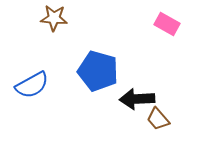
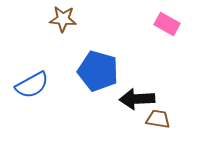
brown star: moved 9 px right, 1 px down
brown trapezoid: rotated 140 degrees clockwise
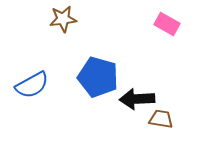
brown star: rotated 12 degrees counterclockwise
blue pentagon: moved 6 px down
brown trapezoid: moved 3 px right
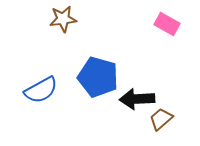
blue semicircle: moved 9 px right, 5 px down
brown trapezoid: rotated 50 degrees counterclockwise
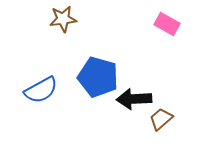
black arrow: moved 3 px left
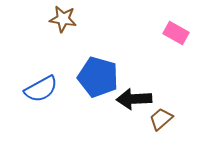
brown star: rotated 16 degrees clockwise
pink rectangle: moved 9 px right, 9 px down
blue semicircle: moved 1 px up
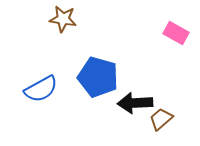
black arrow: moved 1 px right, 4 px down
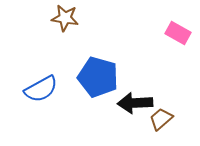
brown star: moved 2 px right, 1 px up
pink rectangle: moved 2 px right
